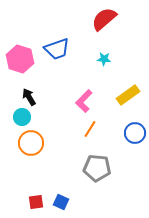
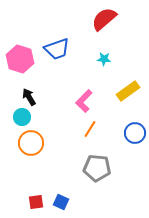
yellow rectangle: moved 4 px up
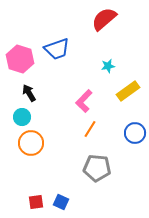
cyan star: moved 4 px right, 7 px down; rotated 16 degrees counterclockwise
black arrow: moved 4 px up
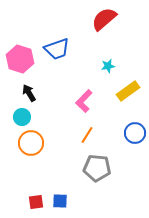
orange line: moved 3 px left, 6 px down
blue square: moved 1 px left, 1 px up; rotated 21 degrees counterclockwise
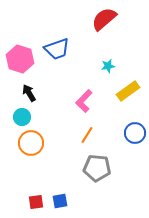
blue square: rotated 14 degrees counterclockwise
